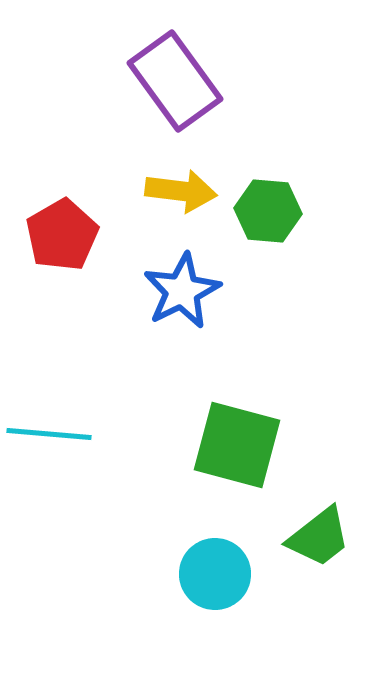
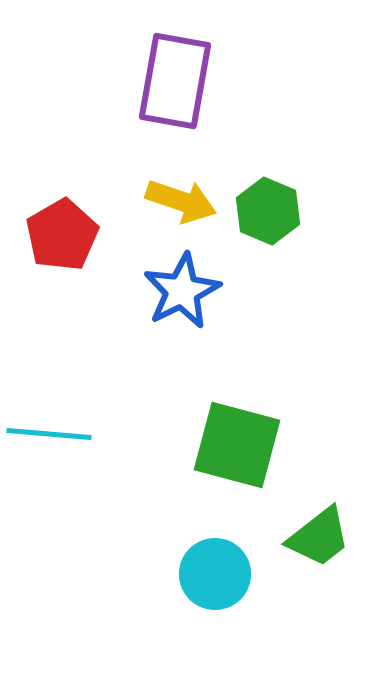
purple rectangle: rotated 46 degrees clockwise
yellow arrow: moved 10 px down; rotated 12 degrees clockwise
green hexagon: rotated 18 degrees clockwise
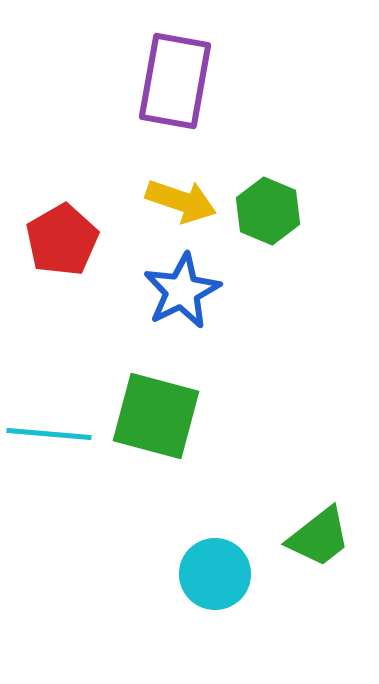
red pentagon: moved 5 px down
green square: moved 81 px left, 29 px up
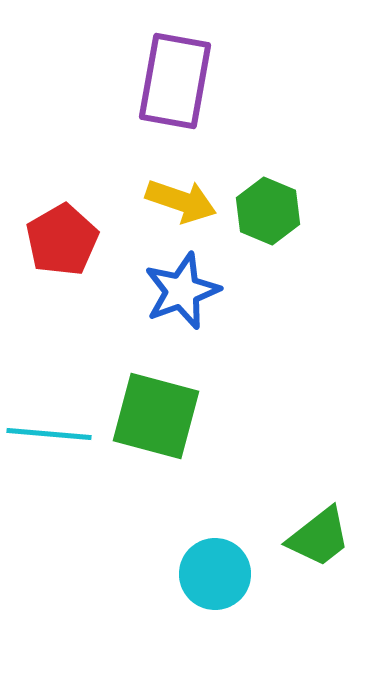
blue star: rotated 6 degrees clockwise
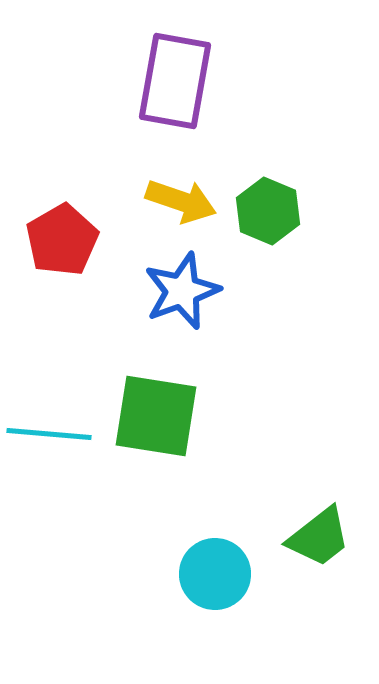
green square: rotated 6 degrees counterclockwise
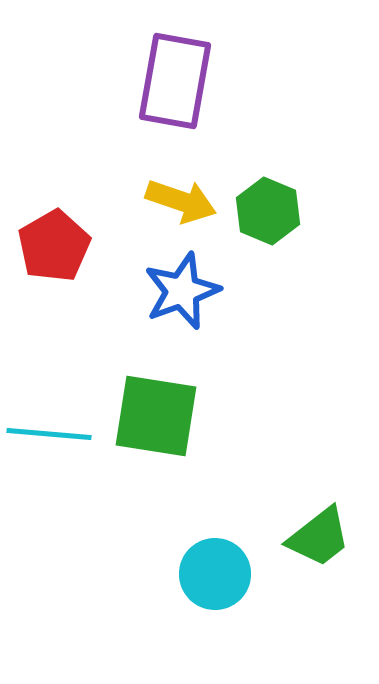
red pentagon: moved 8 px left, 6 px down
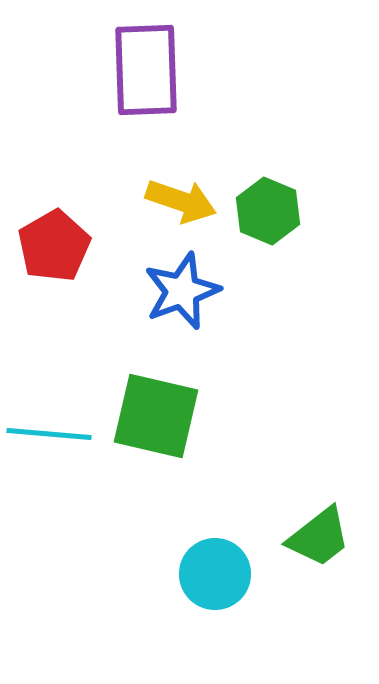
purple rectangle: moved 29 px left, 11 px up; rotated 12 degrees counterclockwise
green square: rotated 4 degrees clockwise
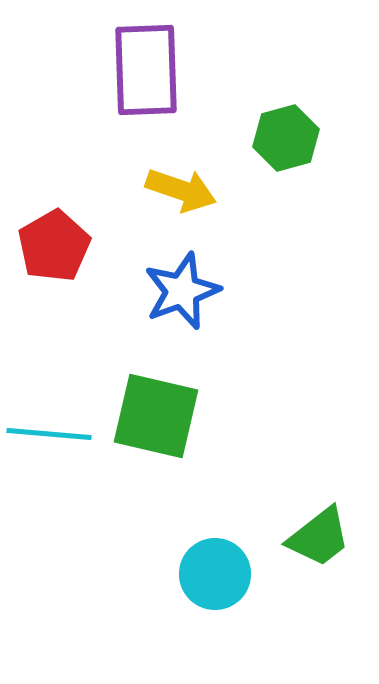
yellow arrow: moved 11 px up
green hexagon: moved 18 px right, 73 px up; rotated 22 degrees clockwise
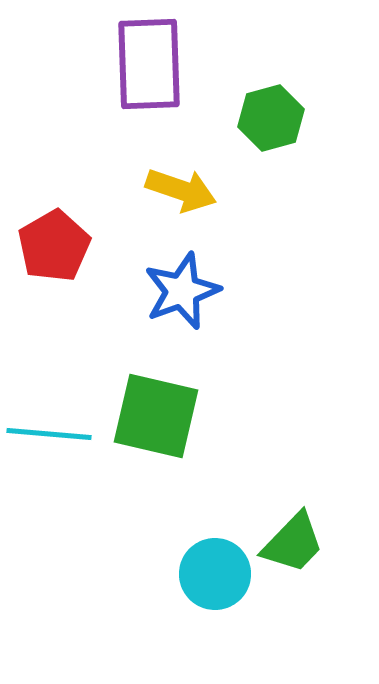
purple rectangle: moved 3 px right, 6 px up
green hexagon: moved 15 px left, 20 px up
green trapezoid: moved 26 px left, 6 px down; rotated 8 degrees counterclockwise
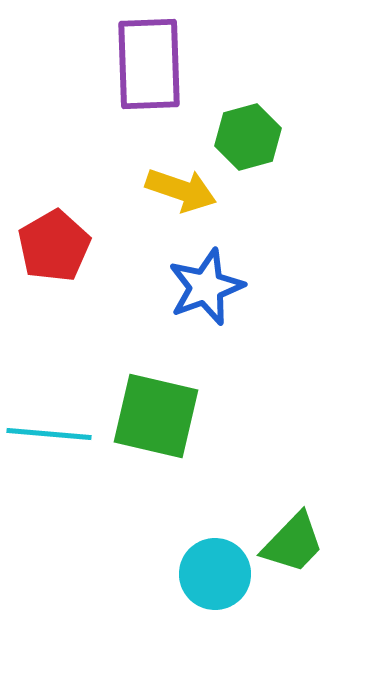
green hexagon: moved 23 px left, 19 px down
blue star: moved 24 px right, 4 px up
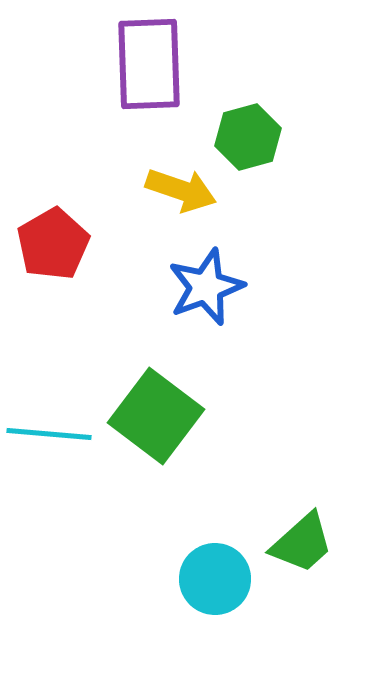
red pentagon: moved 1 px left, 2 px up
green square: rotated 24 degrees clockwise
green trapezoid: moved 9 px right; rotated 4 degrees clockwise
cyan circle: moved 5 px down
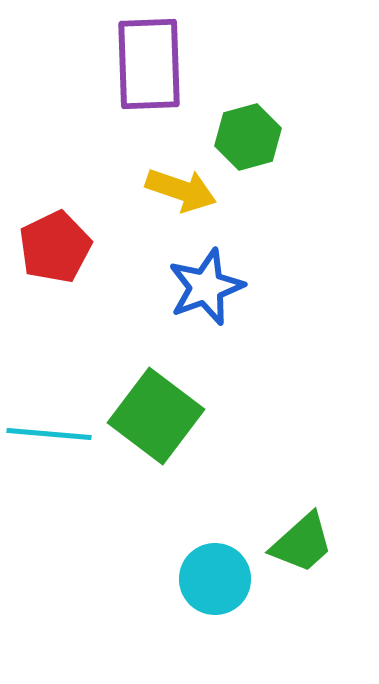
red pentagon: moved 2 px right, 3 px down; rotated 4 degrees clockwise
